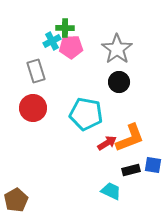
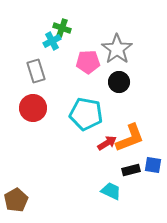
green cross: moved 3 px left; rotated 18 degrees clockwise
pink pentagon: moved 17 px right, 15 px down
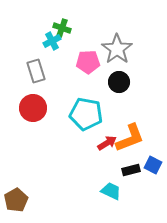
blue square: rotated 18 degrees clockwise
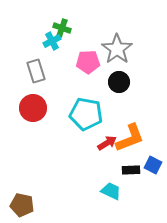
black rectangle: rotated 12 degrees clockwise
brown pentagon: moved 6 px right, 5 px down; rotated 30 degrees counterclockwise
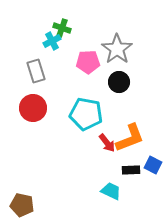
red arrow: rotated 84 degrees clockwise
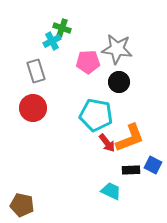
gray star: rotated 28 degrees counterclockwise
cyan pentagon: moved 10 px right, 1 px down
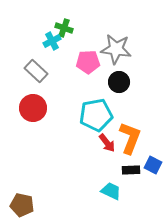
green cross: moved 2 px right
gray star: moved 1 px left
gray rectangle: rotated 30 degrees counterclockwise
cyan pentagon: rotated 20 degrees counterclockwise
orange L-shape: rotated 48 degrees counterclockwise
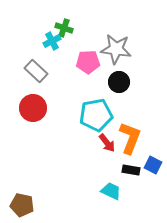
black rectangle: rotated 12 degrees clockwise
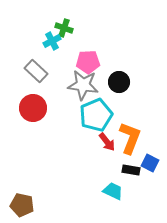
gray star: moved 33 px left, 36 px down
cyan pentagon: rotated 12 degrees counterclockwise
red arrow: moved 1 px up
blue square: moved 3 px left, 2 px up
cyan trapezoid: moved 2 px right
